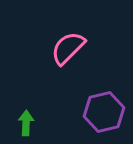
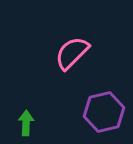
pink semicircle: moved 4 px right, 5 px down
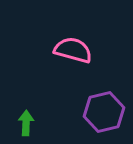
pink semicircle: moved 1 px right, 3 px up; rotated 60 degrees clockwise
